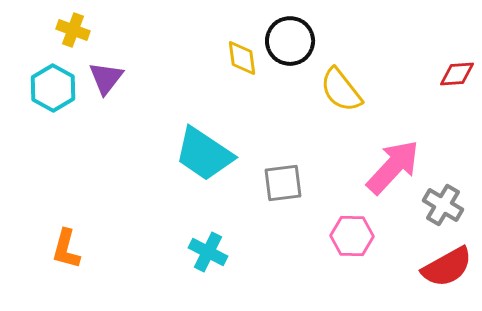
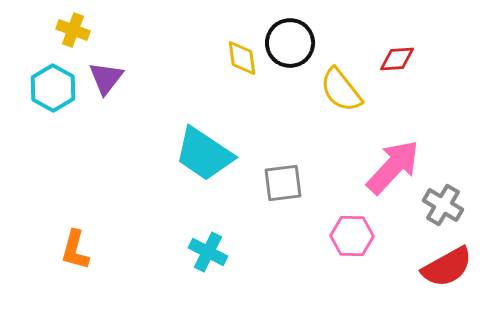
black circle: moved 2 px down
red diamond: moved 60 px left, 15 px up
orange L-shape: moved 9 px right, 1 px down
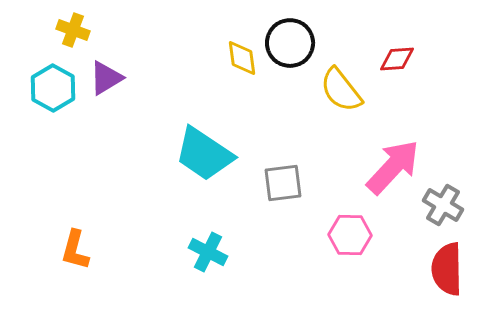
purple triangle: rotated 21 degrees clockwise
pink hexagon: moved 2 px left, 1 px up
red semicircle: moved 2 px down; rotated 118 degrees clockwise
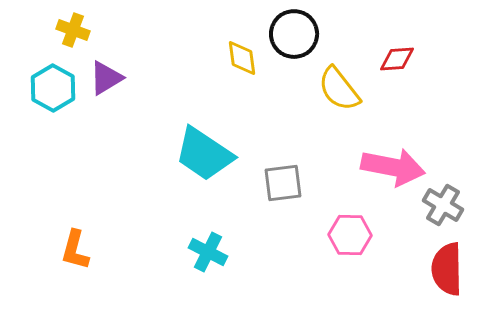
black circle: moved 4 px right, 9 px up
yellow semicircle: moved 2 px left, 1 px up
pink arrow: rotated 58 degrees clockwise
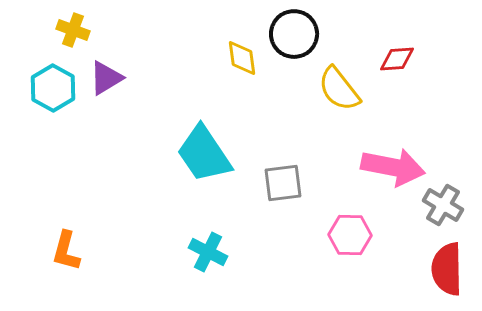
cyan trapezoid: rotated 22 degrees clockwise
orange L-shape: moved 9 px left, 1 px down
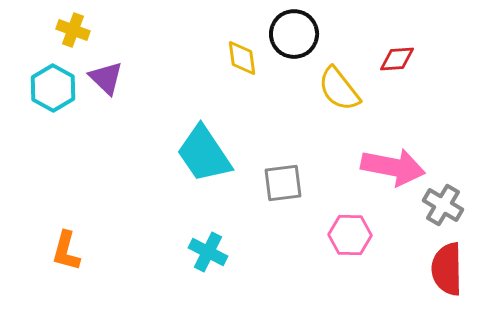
purple triangle: rotated 45 degrees counterclockwise
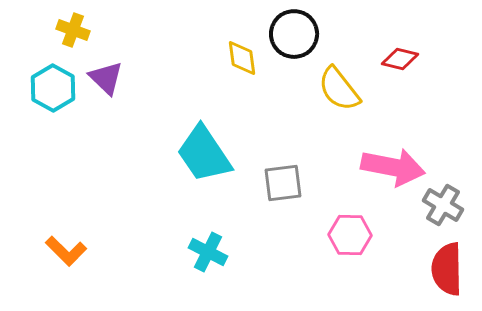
red diamond: moved 3 px right; rotated 18 degrees clockwise
orange L-shape: rotated 60 degrees counterclockwise
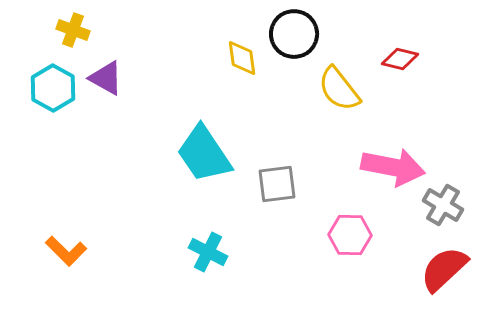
purple triangle: rotated 15 degrees counterclockwise
gray square: moved 6 px left, 1 px down
red semicircle: moved 3 px left; rotated 48 degrees clockwise
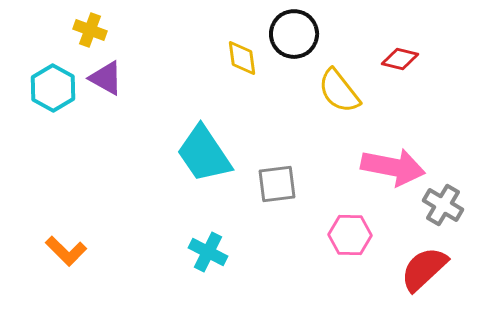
yellow cross: moved 17 px right
yellow semicircle: moved 2 px down
red semicircle: moved 20 px left
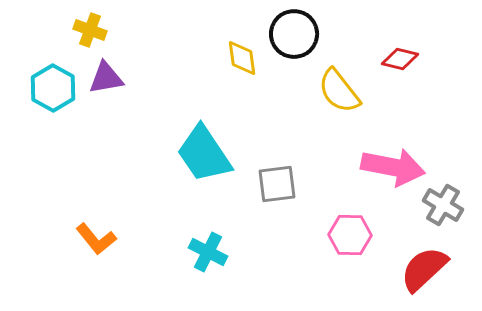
purple triangle: rotated 39 degrees counterclockwise
orange L-shape: moved 30 px right, 12 px up; rotated 6 degrees clockwise
